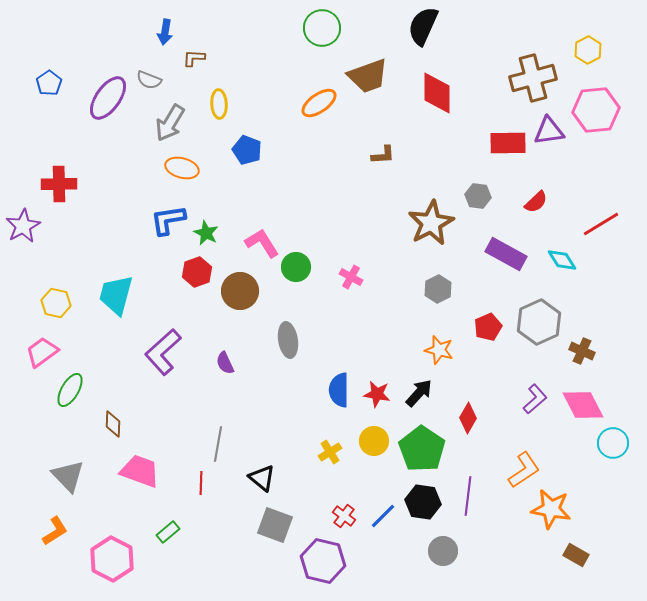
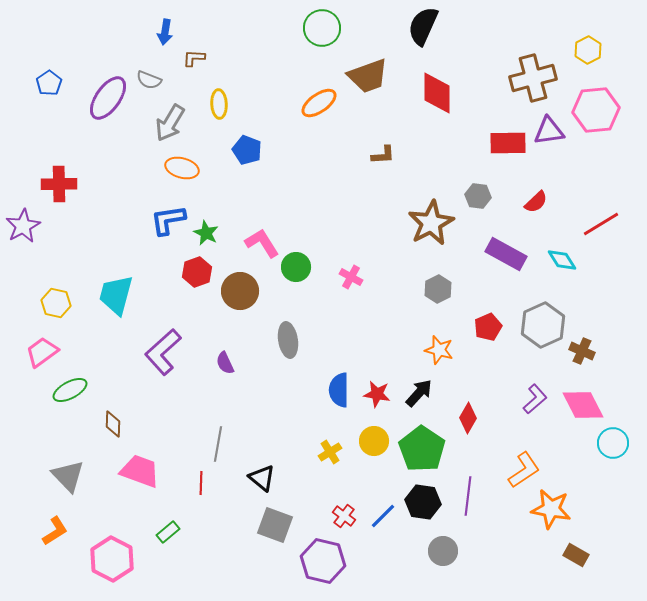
gray hexagon at (539, 322): moved 4 px right, 3 px down
green ellipse at (70, 390): rotated 32 degrees clockwise
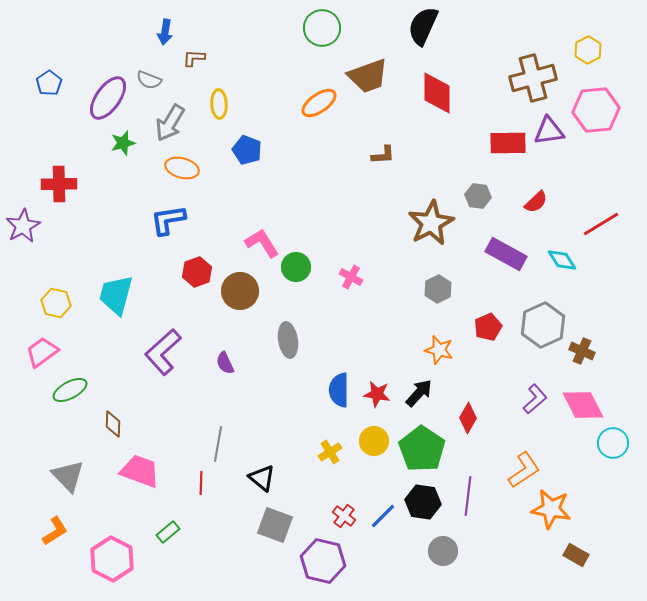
green star at (206, 233): moved 83 px left, 90 px up; rotated 30 degrees clockwise
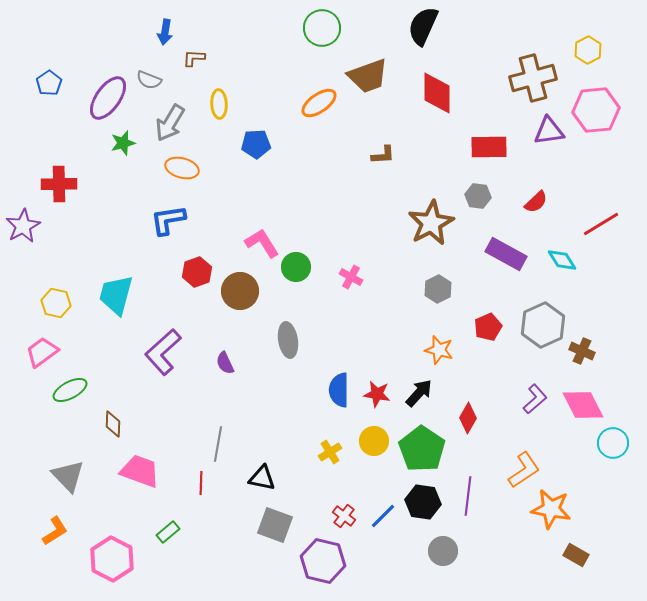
red rectangle at (508, 143): moved 19 px left, 4 px down
blue pentagon at (247, 150): moved 9 px right, 6 px up; rotated 24 degrees counterclockwise
black triangle at (262, 478): rotated 28 degrees counterclockwise
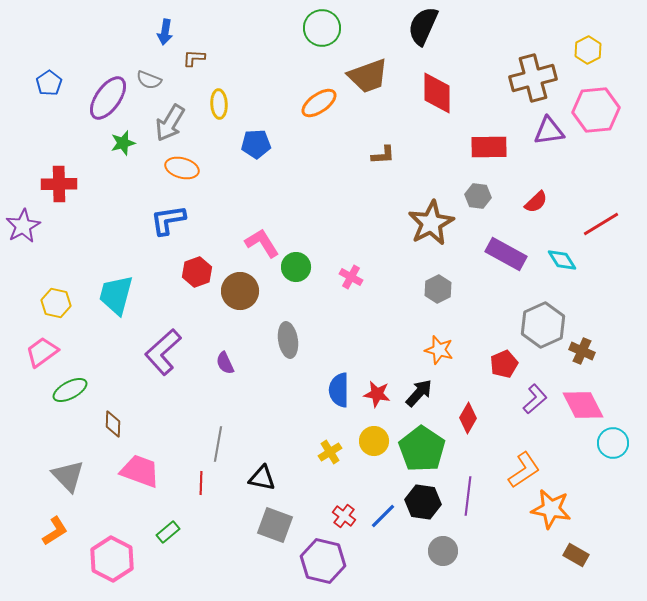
red pentagon at (488, 327): moved 16 px right, 37 px down
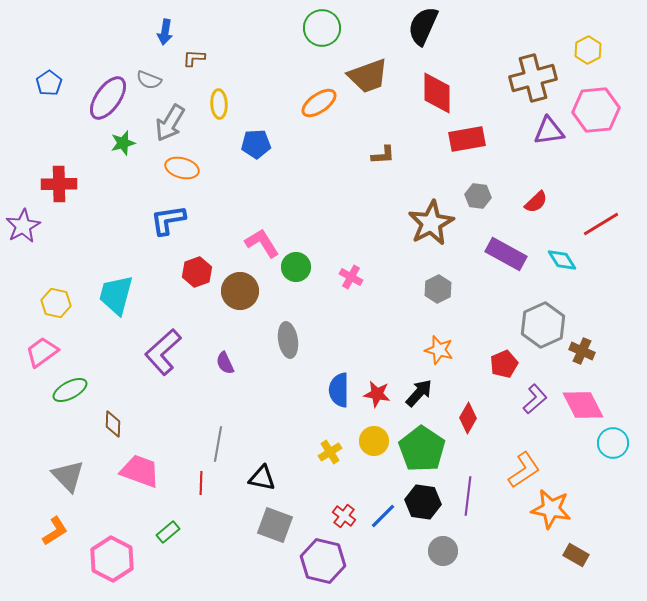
red rectangle at (489, 147): moved 22 px left, 8 px up; rotated 9 degrees counterclockwise
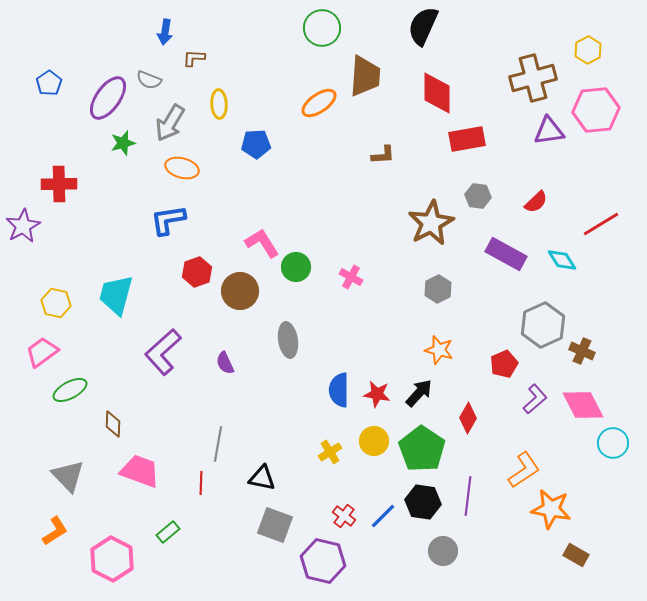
brown trapezoid at (368, 76): moved 3 px left; rotated 66 degrees counterclockwise
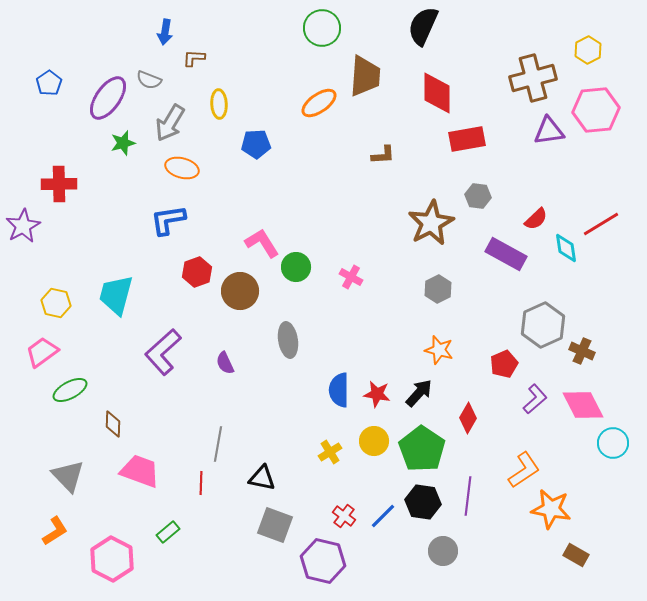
red semicircle at (536, 202): moved 17 px down
cyan diamond at (562, 260): moved 4 px right, 12 px up; rotated 24 degrees clockwise
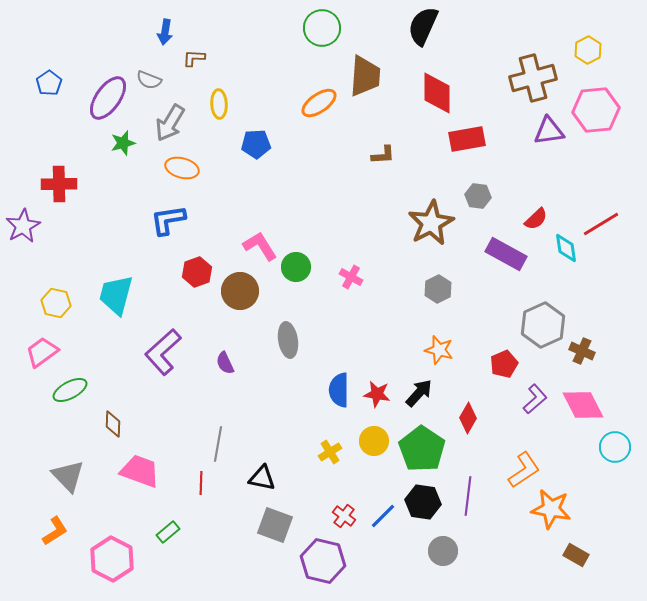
pink L-shape at (262, 243): moved 2 px left, 3 px down
cyan circle at (613, 443): moved 2 px right, 4 px down
